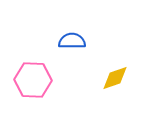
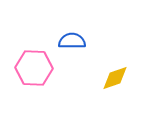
pink hexagon: moved 1 px right, 12 px up
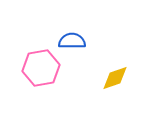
pink hexagon: moved 7 px right; rotated 12 degrees counterclockwise
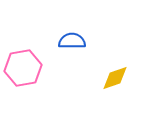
pink hexagon: moved 18 px left
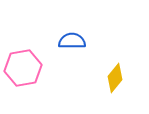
yellow diamond: rotated 32 degrees counterclockwise
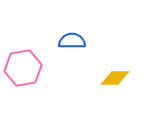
yellow diamond: rotated 52 degrees clockwise
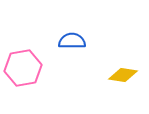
yellow diamond: moved 8 px right, 3 px up; rotated 8 degrees clockwise
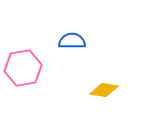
yellow diamond: moved 19 px left, 15 px down
